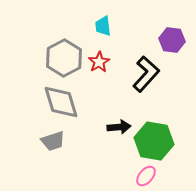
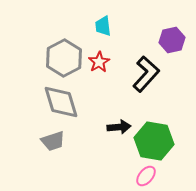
purple hexagon: rotated 20 degrees counterclockwise
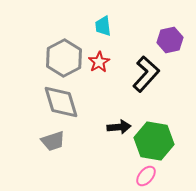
purple hexagon: moved 2 px left
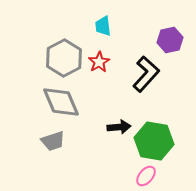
gray diamond: rotated 6 degrees counterclockwise
